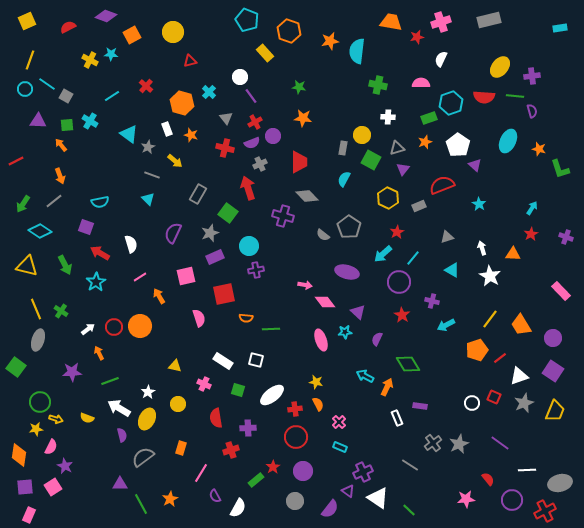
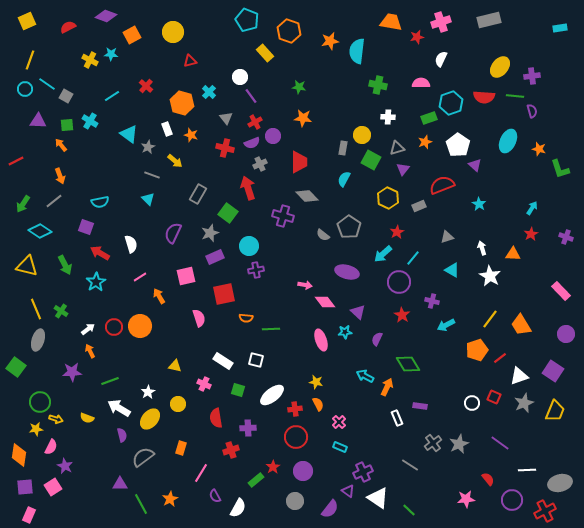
purple circle at (553, 338): moved 13 px right, 4 px up
orange arrow at (99, 353): moved 9 px left, 2 px up
yellow ellipse at (147, 419): moved 3 px right; rotated 15 degrees clockwise
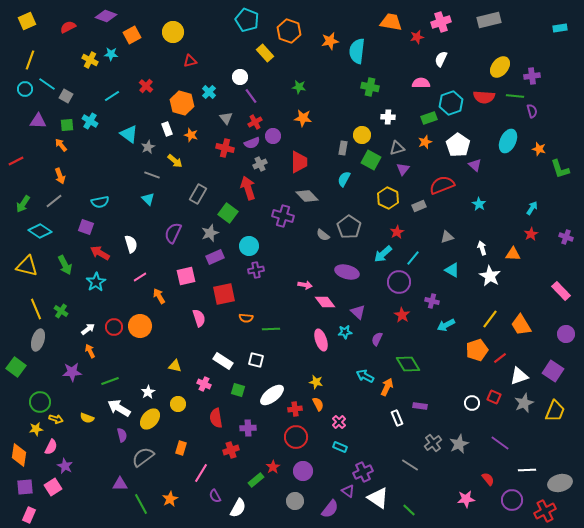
green cross at (378, 85): moved 8 px left, 2 px down
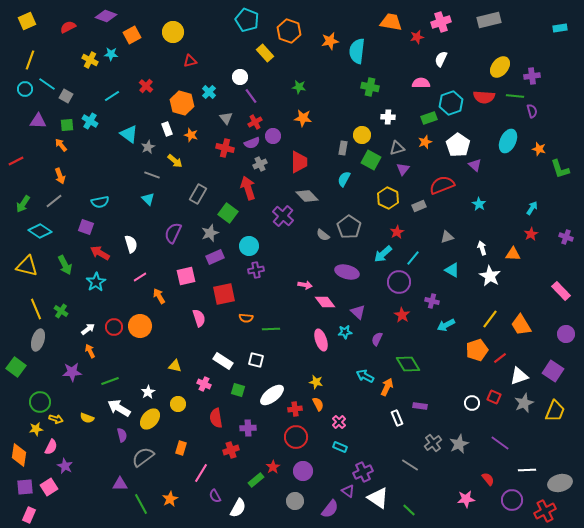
purple cross at (283, 216): rotated 25 degrees clockwise
pink square at (53, 487): moved 4 px left
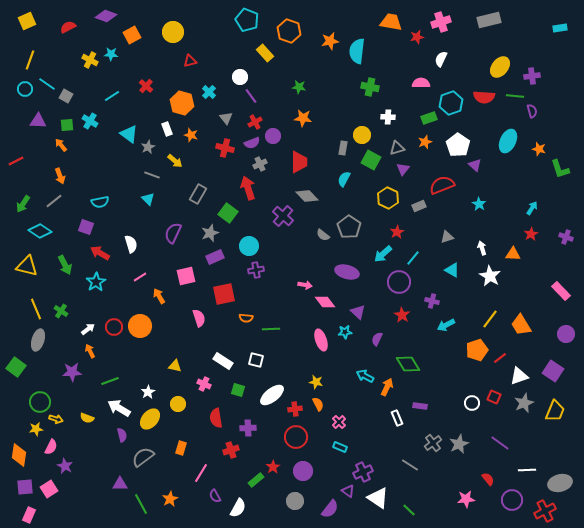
pink square at (49, 487): moved 2 px down
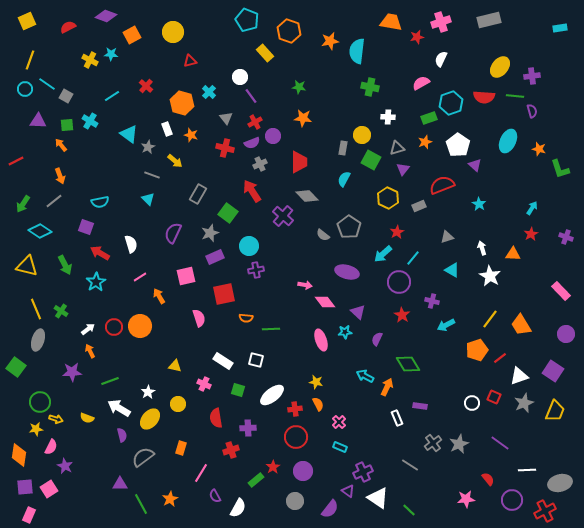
pink semicircle at (421, 83): rotated 30 degrees counterclockwise
red arrow at (248, 188): moved 4 px right, 3 px down; rotated 15 degrees counterclockwise
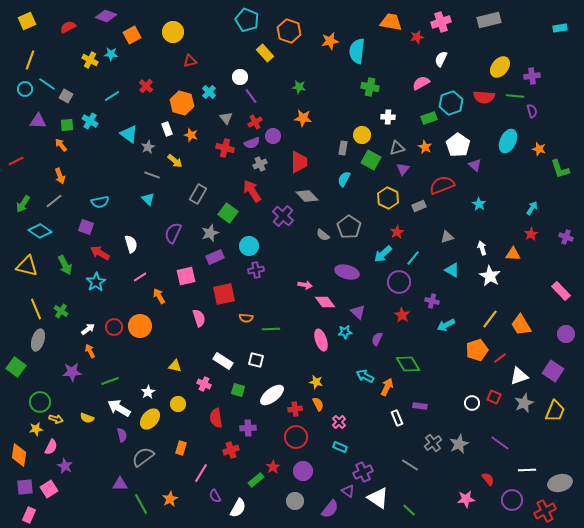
orange star at (425, 142): moved 5 px down; rotated 24 degrees counterclockwise
